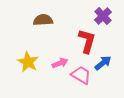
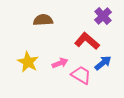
red L-shape: rotated 65 degrees counterclockwise
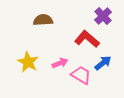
red L-shape: moved 2 px up
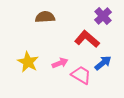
brown semicircle: moved 2 px right, 3 px up
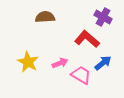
purple cross: moved 1 px down; rotated 18 degrees counterclockwise
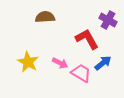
purple cross: moved 5 px right, 3 px down
red L-shape: rotated 20 degrees clockwise
pink arrow: rotated 49 degrees clockwise
pink trapezoid: moved 2 px up
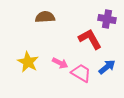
purple cross: moved 1 px left, 1 px up; rotated 18 degrees counterclockwise
red L-shape: moved 3 px right
blue arrow: moved 4 px right, 4 px down
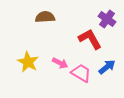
purple cross: rotated 24 degrees clockwise
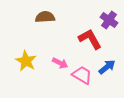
purple cross: moved 2 px right, 1 px down
yellow star: moved 2 px left, 1 px up
pink trapezoid: moved 1 px right, 2 px down
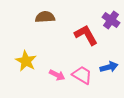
purple cross: moved 2 px right
red L-shape: moved 4 px left, 4 px up
pink arrow: moved 3 px left, 12 px down
blue arrow: moved 2 px right; rotated 24 degrees clockwise
